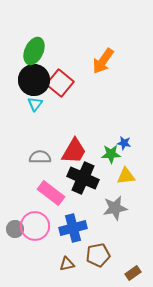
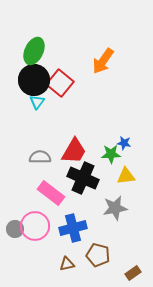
cyan triangle: moved 2 px right, 2 px up
brown pentagon: rotated 25 degrees clockwise
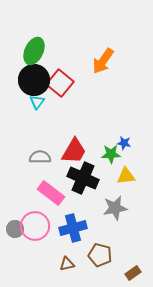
brown pentagon: moved 2 px right
